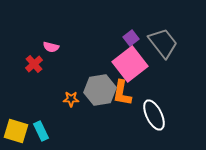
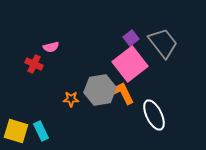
pink semicircle: rotated 28 degrees counterclockwise
red cross: rotated 24 degrees counterclockwise
orange L-shape: rotated 144 degrees clockwise
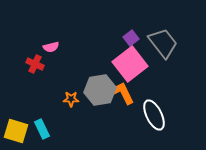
red cross: moved 1 px right
cyan rectangle: moved 1 px right, 2 px up
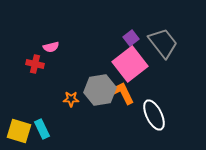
red cross: rotated 12 degrees counterclockwise
yellow square: moved 3 px right
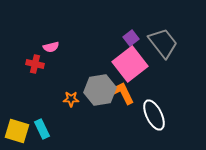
yellow square: moved 2 px left
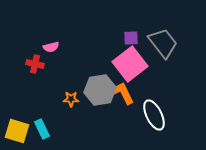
purple square: rotated 35 degrees clockwise
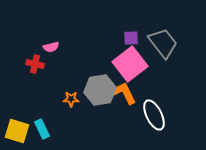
orange L-shape: moved 2 px right
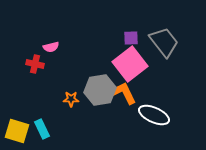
gray trapezoid: moved 1 px right, 1 px up
white ellipse: rotated 40 degrees counterclockwise
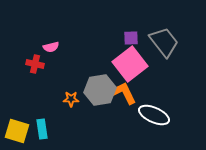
cyan rectangle: rotated 18 degrees clockwise
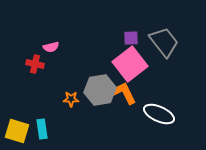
white ellipse: moved 5 px right, 1 px up
